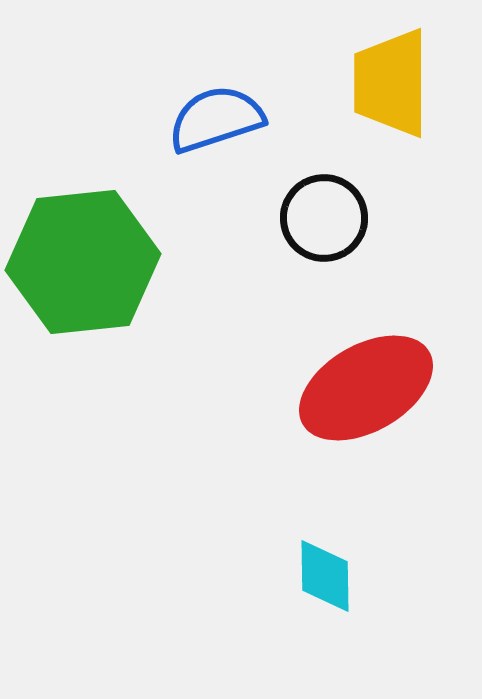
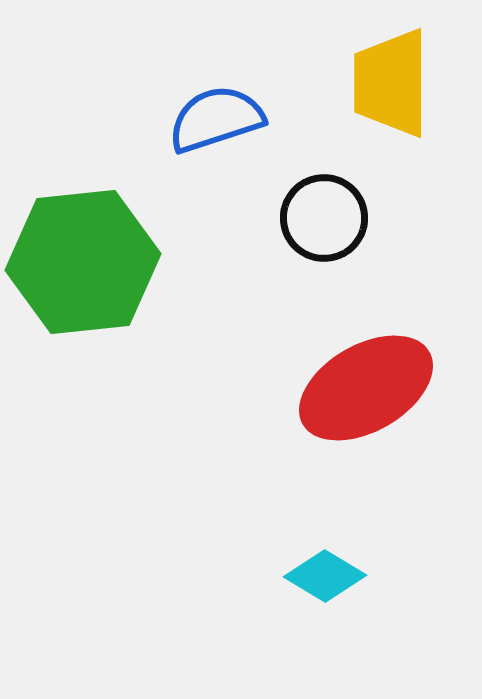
cyan diamond: rotated 58 degrees counterclockwise
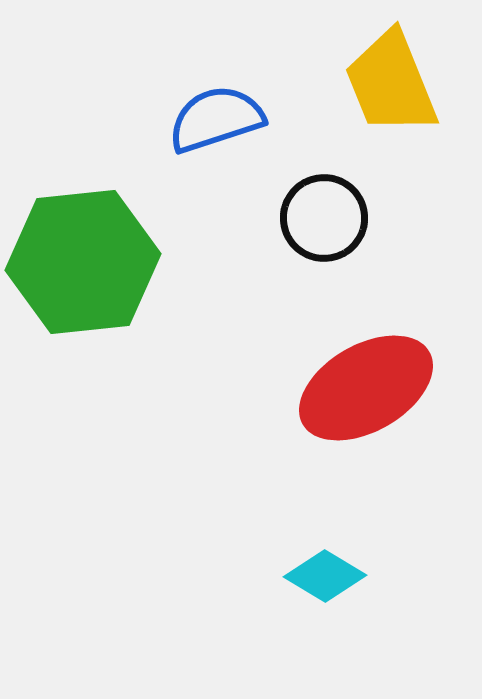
yellow trapezoid: rotated 22 degrees counterclockwise
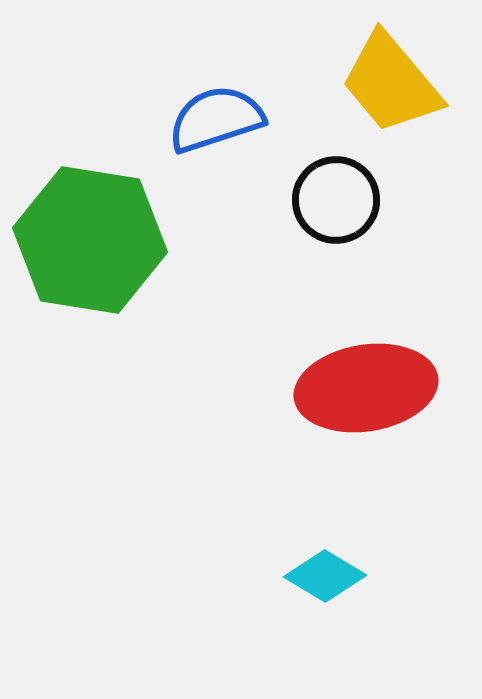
yellow trapezoid: rotated 18 degrees counterclockwise
black circle: moved 12 px right, 18 px up
green hexagon: moved 7 px right, 22 px up; rotated 15 degrees clockwise
red ellipse: rotated 21 degrees clockwise
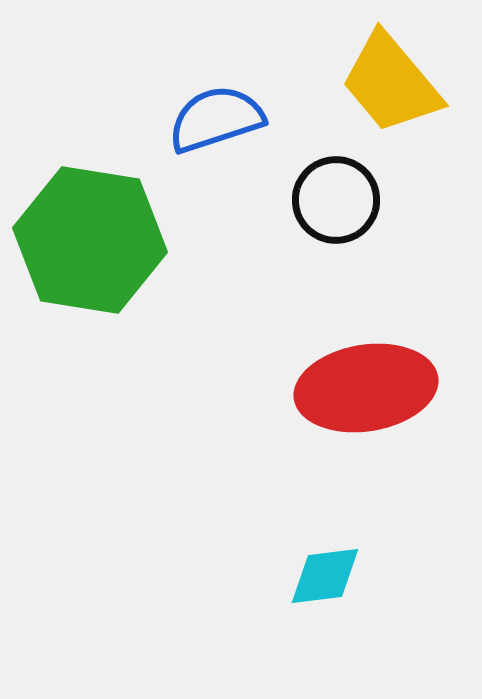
cyan diamond: rotated 38 degrees counterclockwise
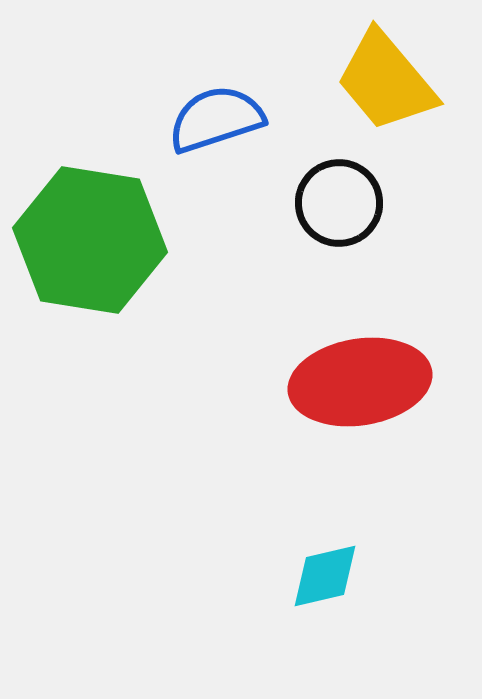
yellow trapezoid: moved 5 px left, 2 px up
black circle: moved 3 px right, 3 px down
red ellipse: moved 6 px left, 6 px up
cyan diamond: rotated 6 degrees counterclockwise
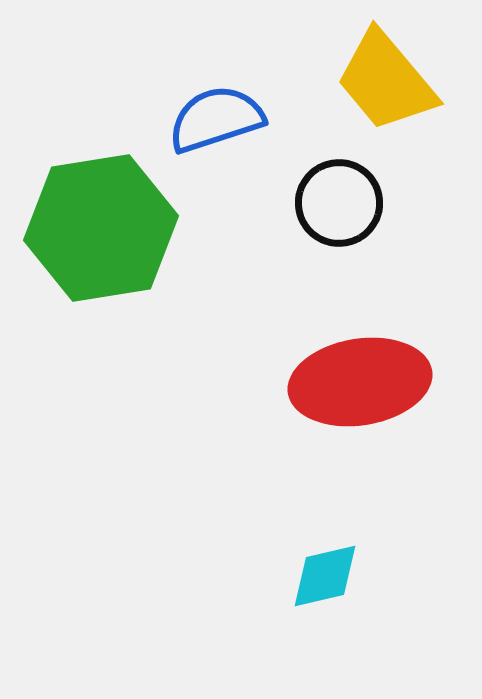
green hexagon: moved 11 px right, 12 px up; rotated 18 degrees counterclockwise
